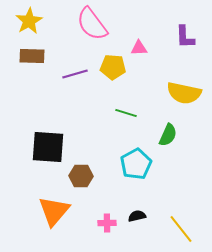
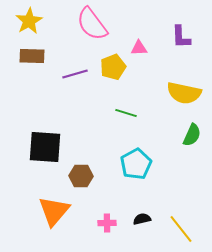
purple L-shape: moved 4 px left
yellow pentagon: rotated 25 degrees counterclockwise
green semicircle: moved 24 px right
black square: moved 3 px left
black semicircle: moved 5 px right, 3 px down
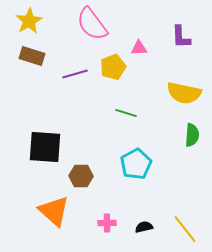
brown rectangle: rotated 15 degrees clockwise
green semicircle: rotated 20 degrees counterclockwise
orange triangle: rotated 28 degrees counterclockwise
black semicircle: moved 2 px right, 8 px down
yellow line: moved 4 px right
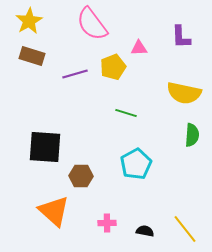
black semicircle: moved 1 px right, 4 px down; rotated 24 degrees clockwise
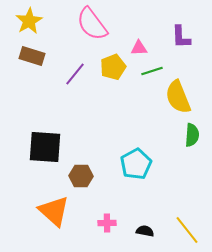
purple line: rotated 35 degrees counterclockwise
yellow semicircle: moved 6 px left, 4 px down; rotated 56 degrees clockwise
green line: moved 26 px right, 42 px up; rotated 35 degrees counterclockwise
yellow line: moved 2 px right, 1 px down
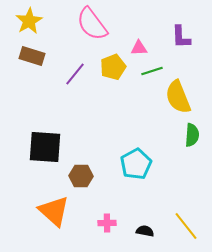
yellow line: moved 1 px left, 4 px up
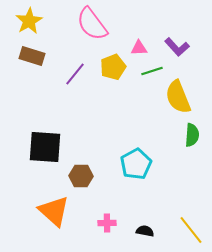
purple L-shape: moved 4 px left, 10 px down; rotated 40 degrees counterclockwise
yellow line: moved 5 px right, 4 px down
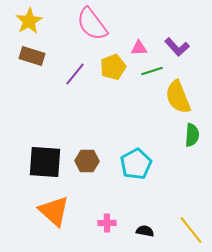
black square: moved 15 px down
brown hexagon: moved 6 px right, 15 px up
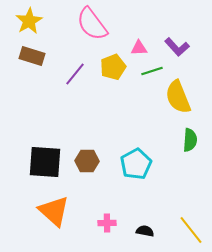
green semicircle: moved 2 px left, 5 px down
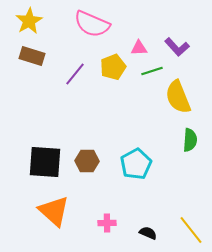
pink semicircle: rotated 30 degrees counterclockwise
black semicircle: moved 3 px right, 2 px down; rotated 12 degrees clockwise
